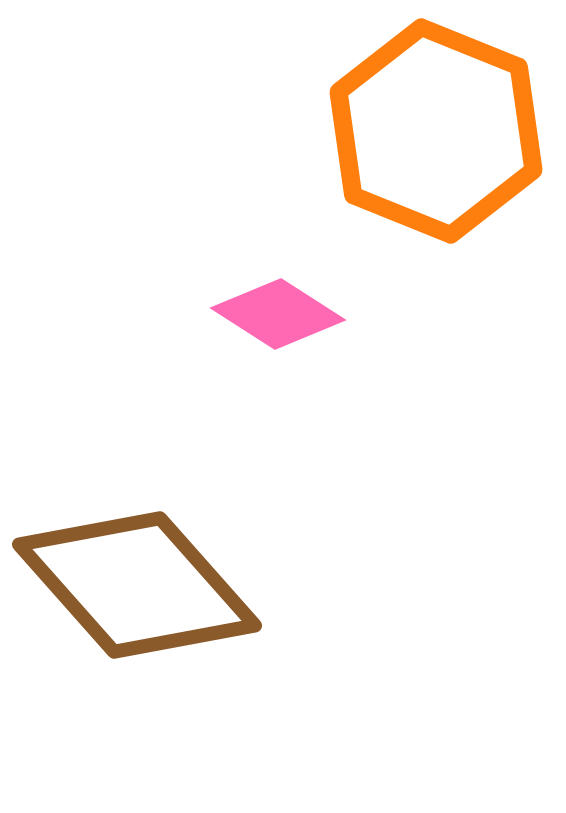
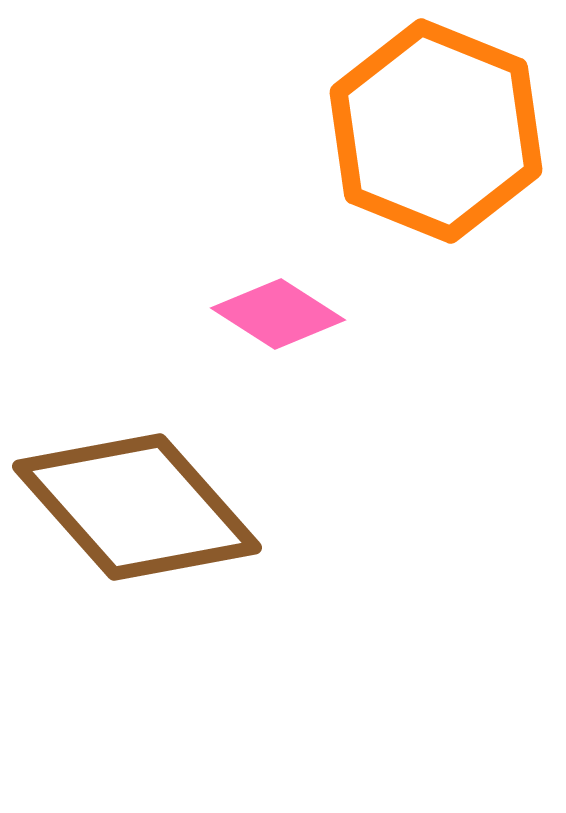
brown diamond: moved 78 px up
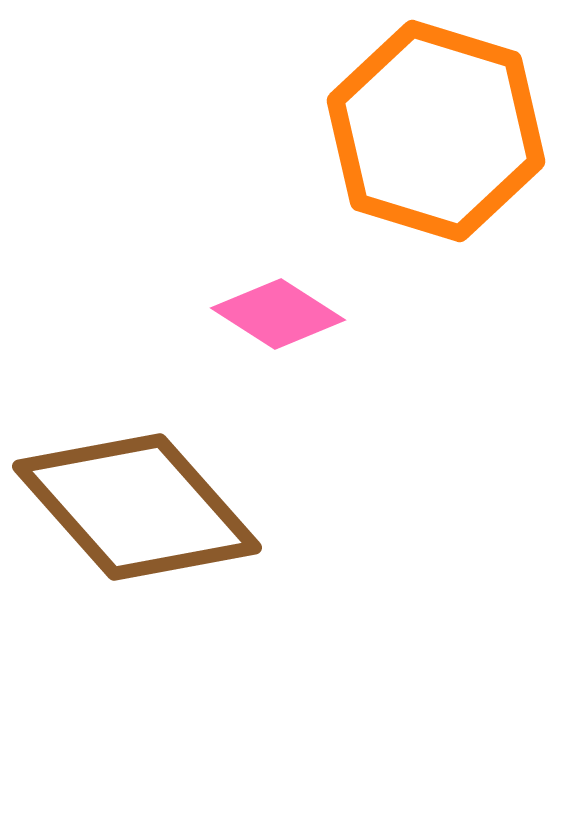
orange hexagon: rotated 5 degrees counterclockwise
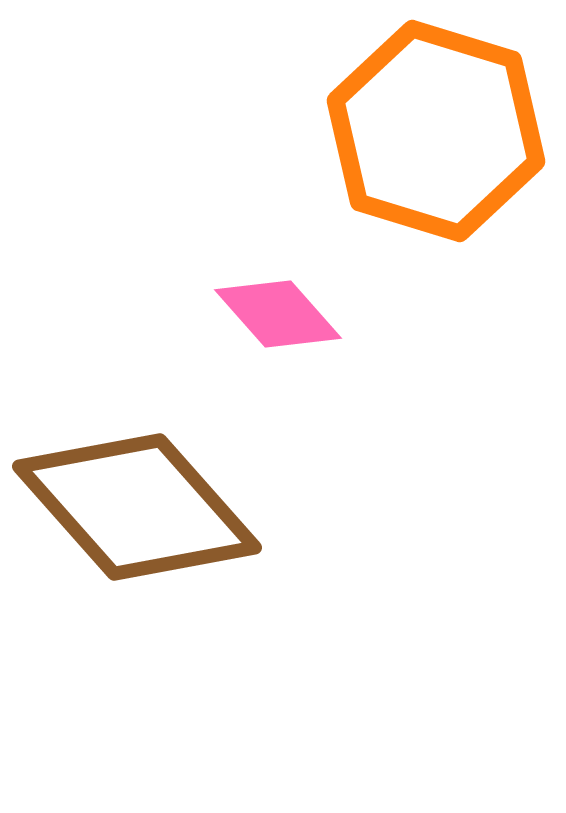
pink diamond: rotated 16 degrees clockwise
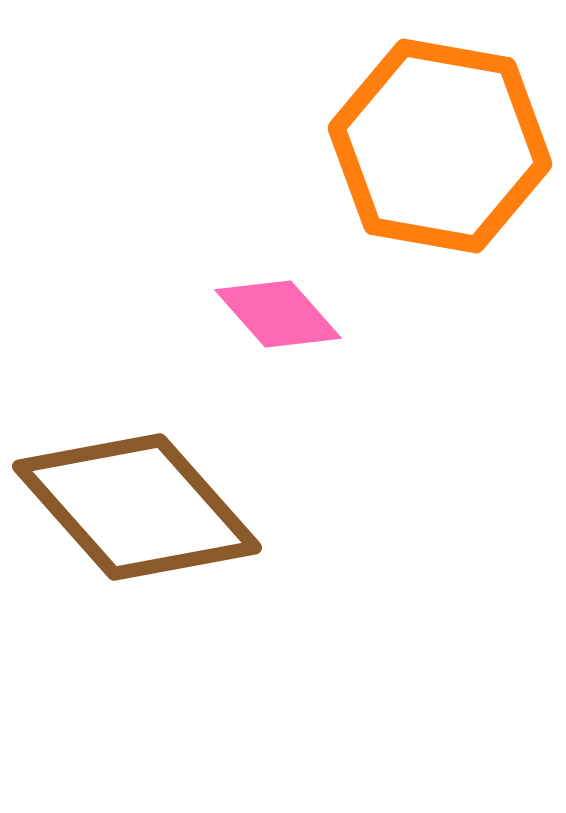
orange hexagon: moved 4 px right, 15 px down; rotated 7 degrees counterclockwise
